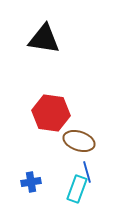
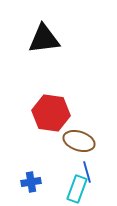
black triangle: rotated 16 degrees counterclockwise
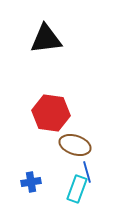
black triangle: moved 2 px right
brown ellipse: moved 4 px left, 4 px down
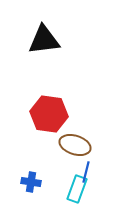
black triangle: moved 2 px left, 1 px down
red hexagon: moved 2 px left, 1 px down
blue line: moved 1 px left; rotated 30 degrees clockwise
blue cross: rotated 18 degrees clockwise
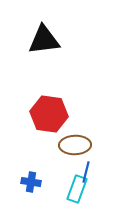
brown ellipse: rotated 20 degrees counterclockwise
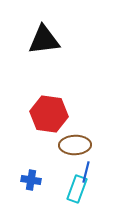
blue cross: moved 2 px up
